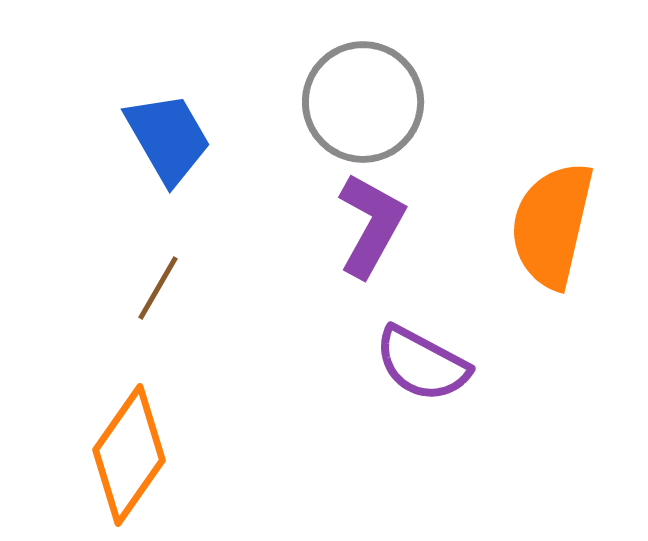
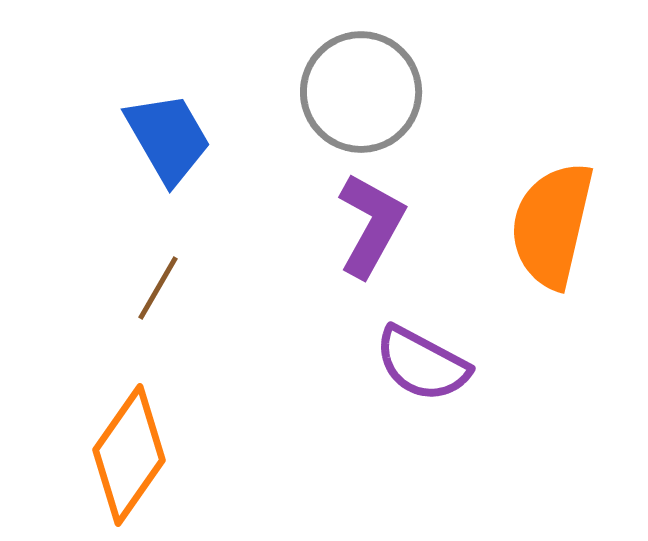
gray circle: moved 2 px left, 10 px up
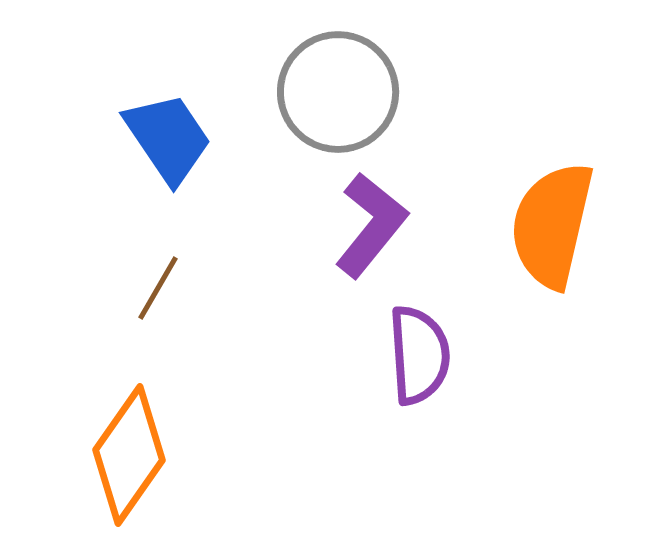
gray circle: moved 23 px left
blue trapezoid: rotated 4 degrees counterclockwise
purple L-shape: rotated 10 degrees clockwise
purple semicircle: moved 3 px left, 9 px up; rotated 122 degrees counterclockwise
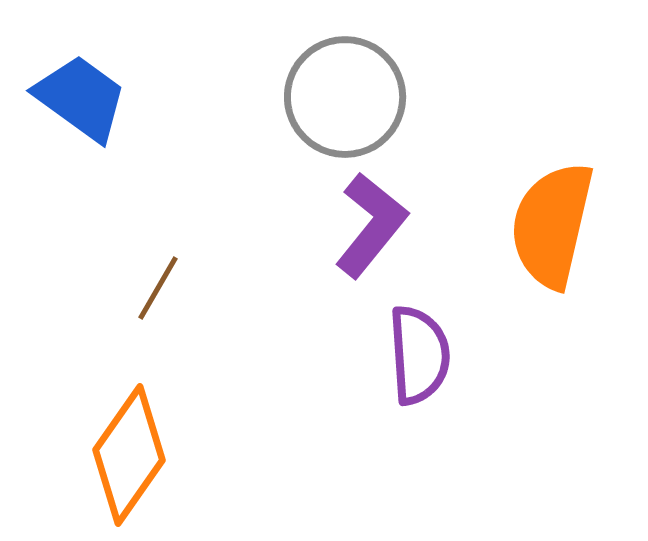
gray circle: moved 7 px right, 5 px down
blue trapezoid: moved 87 px left, 40 px up; rotated 20 degrees counterclockwise
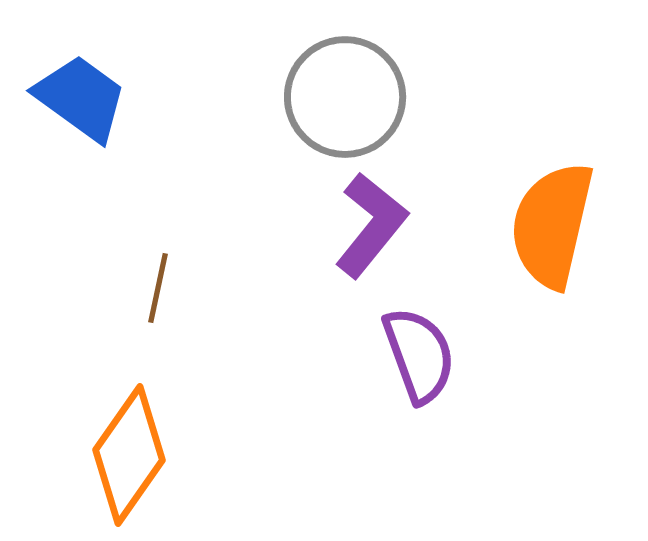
brown line: rotated 18 degrees counterclockwise
purple semicircle: rotated 16 degrees counterclockwise
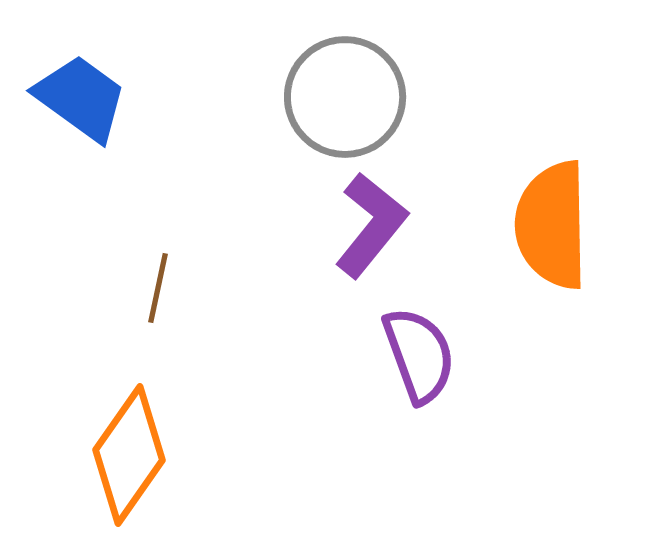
orange semicircle: rotated 14 degrees counterclockwise
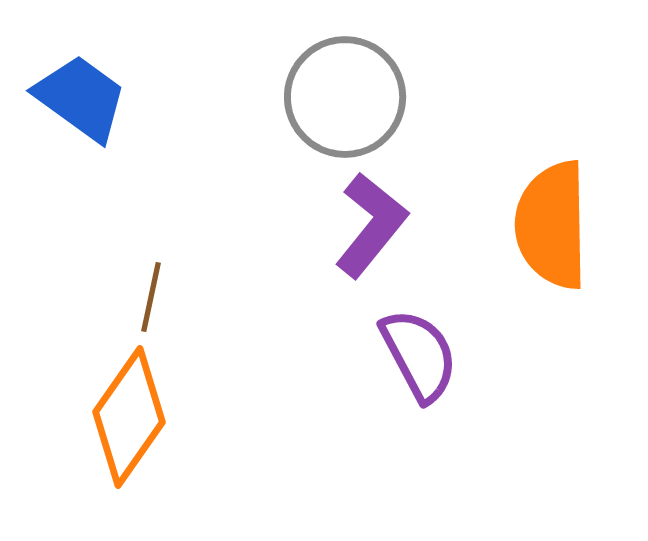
brown line: moved 7 px left, 9 px down
purple semicircle: rotated 8 degrees counterclockwise
orange diamond: moved 38 px up
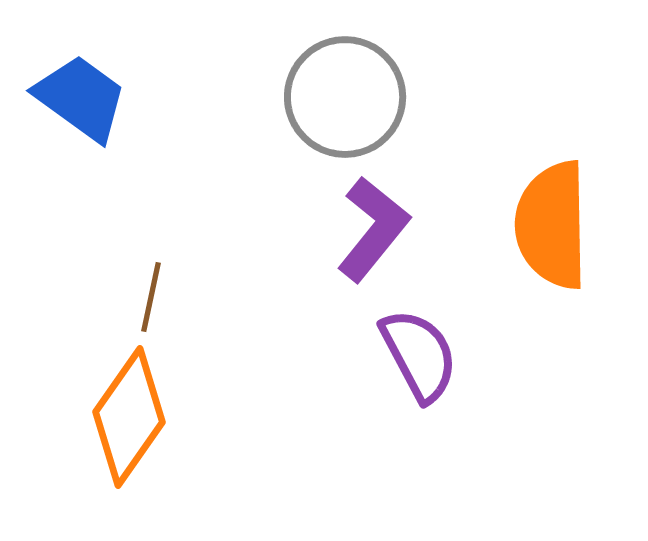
purple L-shape: moved 2 px right, 4 px down
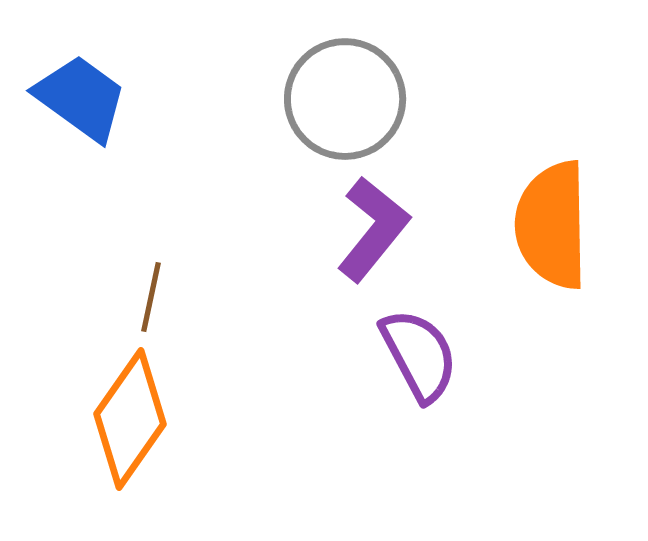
gray circle: moved 2 px down
orange diamond: moved 1 px right, 2 px down
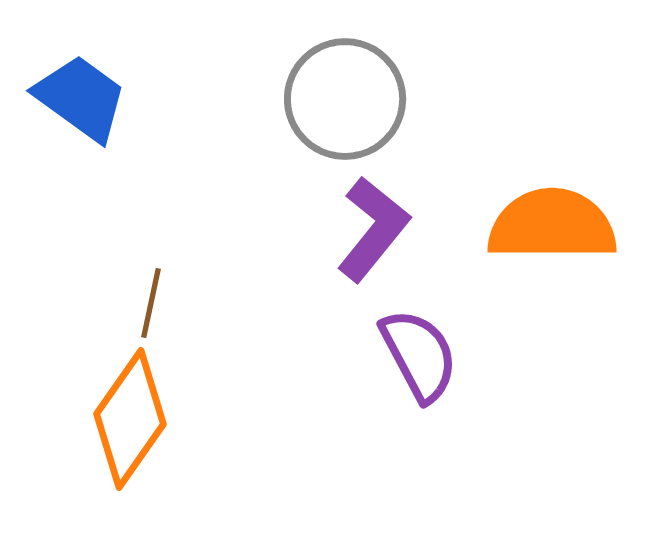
orange semicircle: rotated 91 degrees clockwise
brown line: moved 6 px down
